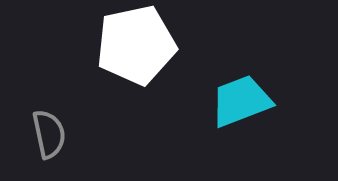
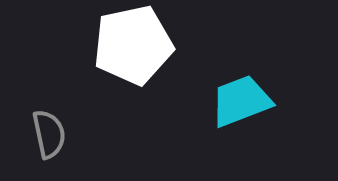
white pentagon: moved 3 px left
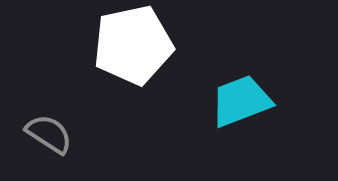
gray semicircle: rotated 45 degrees counterclockwise
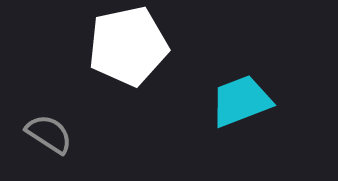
white pentagon: moved 5 px left, 1 px down
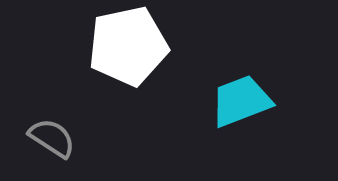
gray semicircle: moved 3 px right, 4 px down
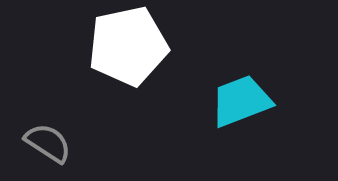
gray semicircle: moved 4 px left, 5 px down
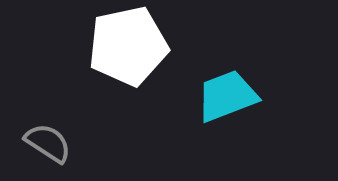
cyan trapezoid: moved 14 px left, 5 px up
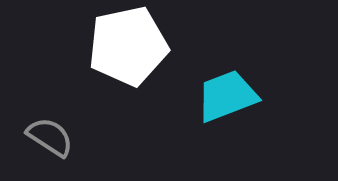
gray semicircle: moved 2 px right, 6 px up
